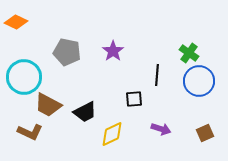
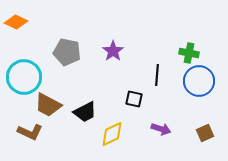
green cross: rotated 24 degrees counterclockwise
black square: rotated 18 degrees clockwise
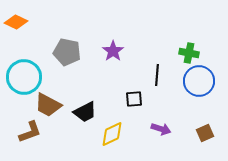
black square: rotated 18 degrees counterclockwise
brown L-shape: rotated 45 degrees counterclockwise
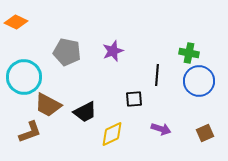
purple star: rotated 15 degrees clockwise
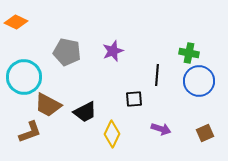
yellow diamond: rotated 40 degrees counterclockwise
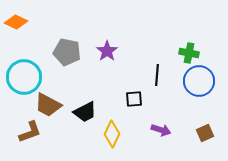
purple star: moved 6 px left; rotated 15 degrees counterclockwise
purple arrow: moved 1 px down
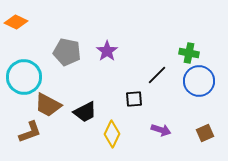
black line: rotated 40 degrees clockwise
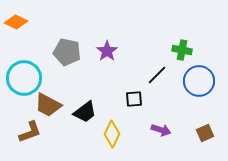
green cross: moved 7 px left, 3 px up
cyan circle: moved 1 px down
black trapezoid: rotated 10 degrees counterclockwise
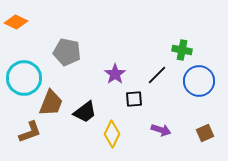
purple star: moved 8 px right, 23 px down
brown trapezoid: moved 3 px right, 2 px up; rotated 96 degrees counterclockwise
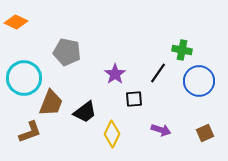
black line: moved 1 px right, 2 px up; rotated 10 degrees counterclockwise
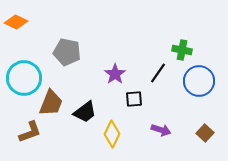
brown square: rotated 24 degrees counterclockwise
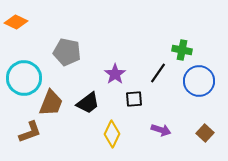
black trapezoid: moved 3 px right, 9 px up
